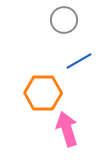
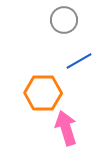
pink arrow: moved 1 px left, 1 px up
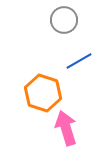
orange hexagon: rotated 18 degrees clockwise
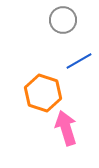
gray circle: moved 1 px left
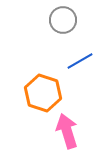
blue line: moved 1 px right
pink arrow: moved 1 px right, 3 px down
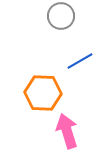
gray circle: moved 2 px left, 4 px up
orange hexagon: rotated 15 degrees counterclockwise
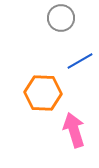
gray circle: moved 2 px down
pink arrow: moved 7 px right, 1 px up
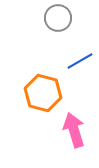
gray circle: moved 3 px left
orange hexagon: rotated 12 degrees clockwise
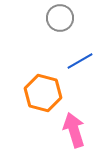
gray circle: moved 2 px right
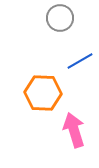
orange hexagon: rotated 12 degrees counterclockwise
